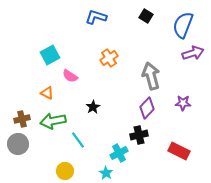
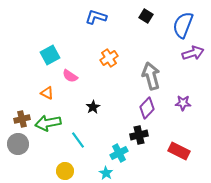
green arrow: moved 5 px left, 2 px down
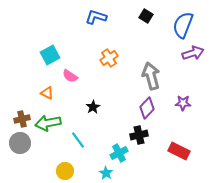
gray circle: moved 2 px right, 1 px up
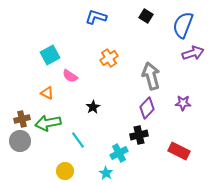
gray circle: moved 2 px up
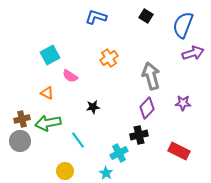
black star: rotated 24 degrees clockwise
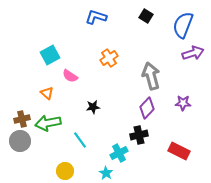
orange triangle: rotated 16 degrees clockwise
cyan line: moved 2 px right
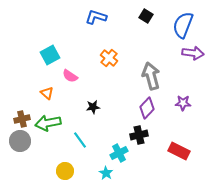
purple arrow: rotated 25 degrees clockwise
orange cross: rotated 18 degrees counterclockwise
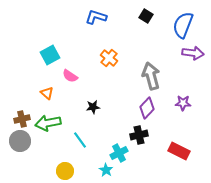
cyan star: moved 3 px up
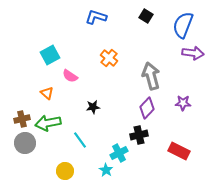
gray circle: moved 5 px right, 2 px down
